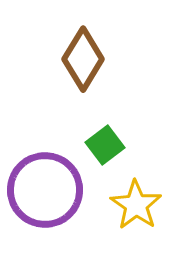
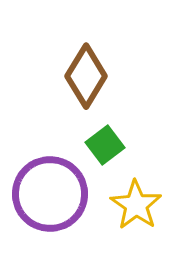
brown diamond: moved 3 px right, 17 px down
purple circle: moved 5 px right, 4 px down
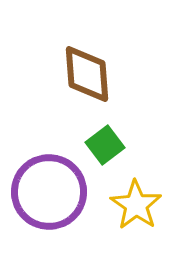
brown diamond: moved 1 px right, 2 px up; rotated 36 degrees counterclockwise
purple circle: moved 1 px left, 2 px up
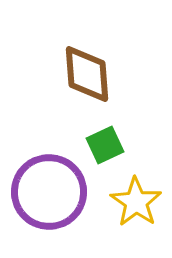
green square: rotated 12 degrees clockwise
yellow star: moved 3 px up
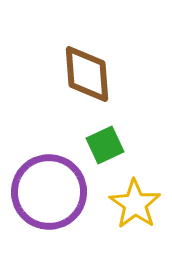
yellow star: moved 1 px left, 2 px down
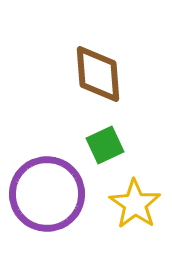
brown diamond: moved 11 px right
purple circle: moved 2 px left, 2 px down
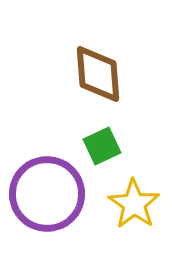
green square: moved 3 px left, 1 px down
yellow star: moved 1 px left
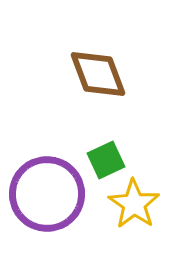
brown diamond: rotated 16 degrees counterclockwise
green square: moved 4 px right, 14 px down
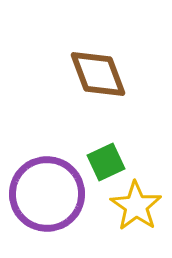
green square: moved 2 px down
yellow star: moved 2 px right, 2 px down
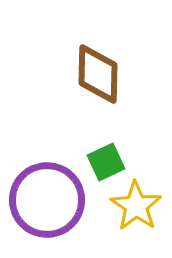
brown diamond: rotated 22 degrees clockwise
purple circle: moved 6 px down
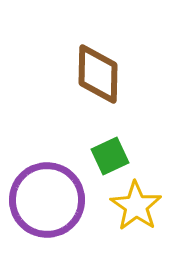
green square: moved 4 px right, 6 px up
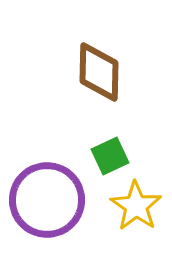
brown diamond: moved 1 px right, 2 px up
